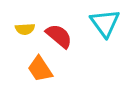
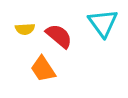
cyan triangle: moved 2 px left
orange trapezoid: moved 3 px right
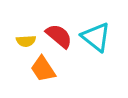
cyan triangle: moved 7 px left, 14 px down; rotated 16 degrees counterclockwise
yellow semicircle: moved 1 px right, 12 px down
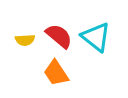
yellow semicircle: moved 1 px left, 1 px up
orange trapezoid: moved 13 px right, 4 px down
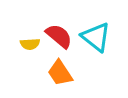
yellow semicircle: moved 5 px right, 4 px down
orange trapezoid: moved 4 px right
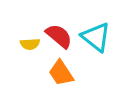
orange trapezoid: moved 1 px right
